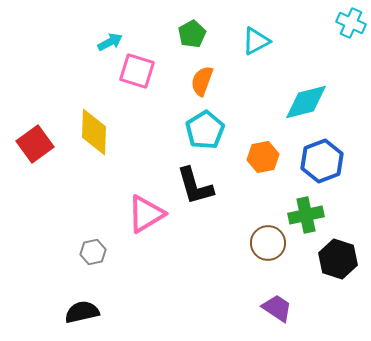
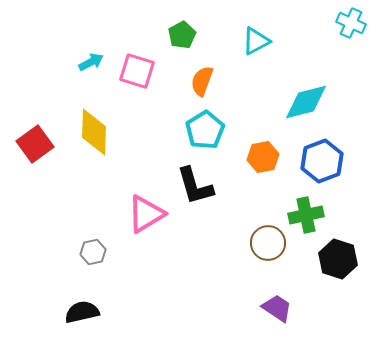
green pentagon: moved 10 px left, 1 px down
cyan arrow: moved 19 px left, 20 px down
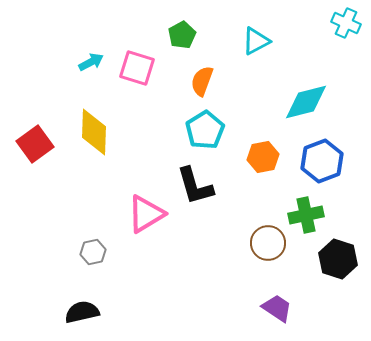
cyan cross: moved 5 px left
pink square: moved 3 px up
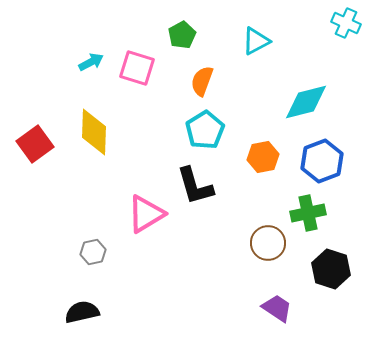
green cross: moved 2 px right, 2 px up
black hexagon: moved 7 px left, 10 px down
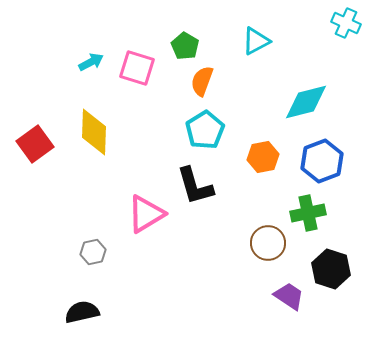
green pentagon: moved 3 px right, 11 px down; rotated 12 degrees counterclockwise
purple trapezoid: moved 12 px right, 12 px up
